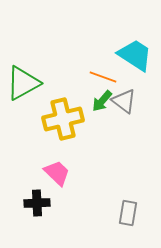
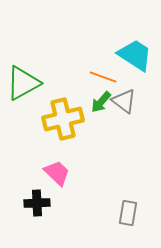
green arrow: moved 1 px left, 1 px down
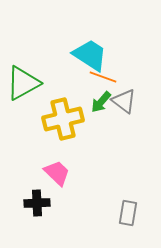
cyan trapezoid: moved 45 px left
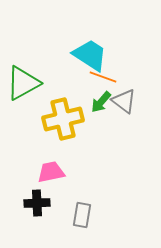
pink trapezoid: moved 6 px left, 1 px up; rotated 56 degrees counterclockwise
gray rectangle: moved 46 px left, 2 px down
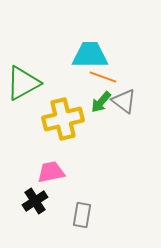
cyan trapezoid: rotated 33 degrees counterclockwise
black cross: moved 2 px left, 2 px up; rotated 30 degrees counterclockwise
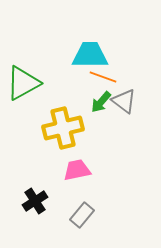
yellow cross: moved 9 px down
pink trapezoid: moved 26 px right, 2 px up
gray rectangle: rotated 30 degrees clockwise
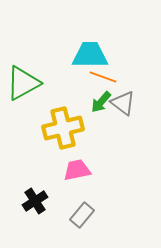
gray triangle: moved 1 px left, 2 px down
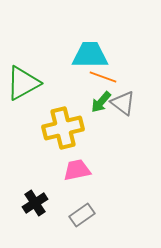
black cross: moved 2 px down
gray rectangle: rotated 15 degrees clockwise
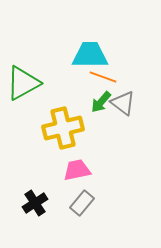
gray rectangle: moved 12 px up; rotated 15 degrees counterclockwise
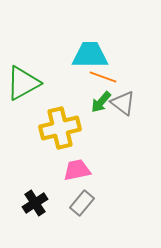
yellow cross: moved 3 px left
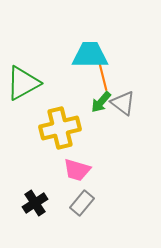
orange line: rotated 56 degrees clockwise
pink trapezoid: rotated 152 degrees counterclockwise
